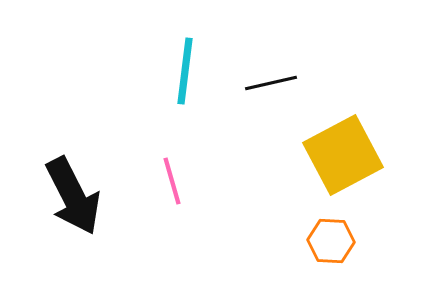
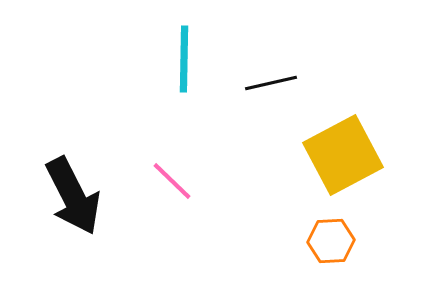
cyan line: moved 1 px left, 12 px up; rotated 6 degrees counterclockwise
pink line: rotated 30 degrees counterclockwise
orange hexagon: rotated 6 degrees counterclockwise
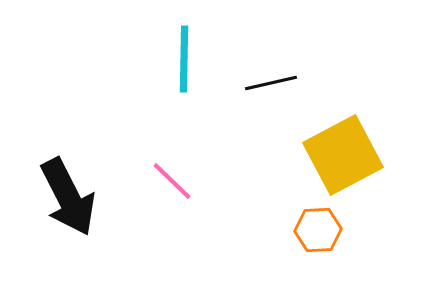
black arrow: moved 5 px left, 1 px down
orange hexagon: moved 13 px left, 11 px up
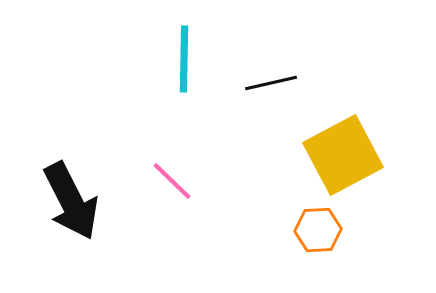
black arrow: moved 3 px right, 4 px down
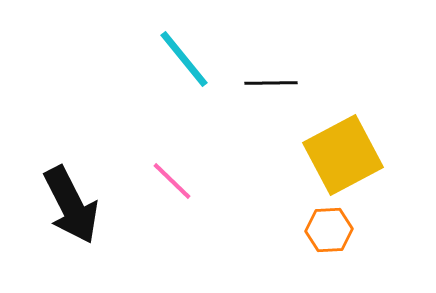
cyan line: rotated 40 degrees counterclockwise
black line: rotated 12 degrees clockwise
black arrow: moved 4 px down
orange hexagon: moved 11 px right
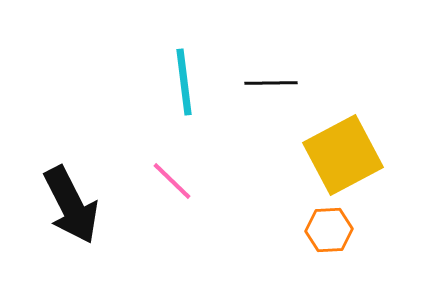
cyan line: moved 23 px down; rotated 32 degrees clockwise
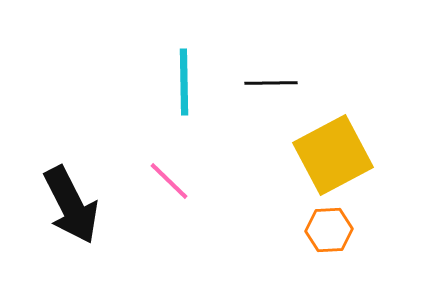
cyan line: rotated 6 degrees clockwise
yellow square: moved 10 px left
pink line: moved 3 px left
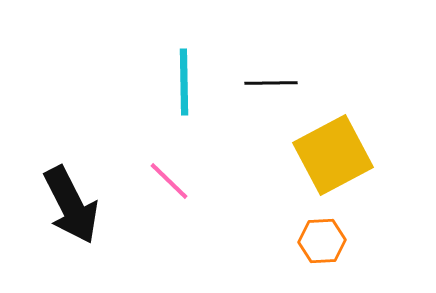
orange hexagon: moved 7 px left, 11 px down
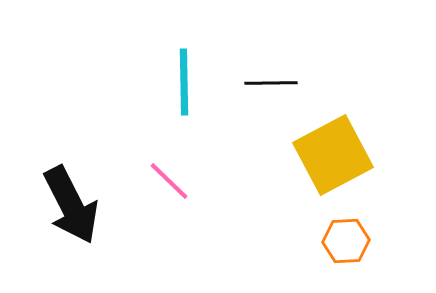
orange hexagon: moved 24 px right
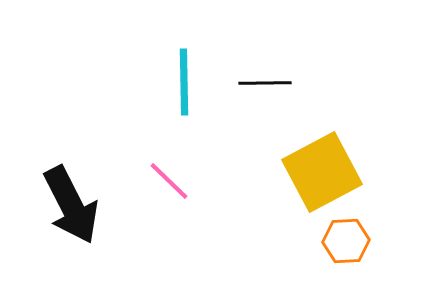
black line: moved 6 px left
yellow square: moved 11 px left, 17 px down
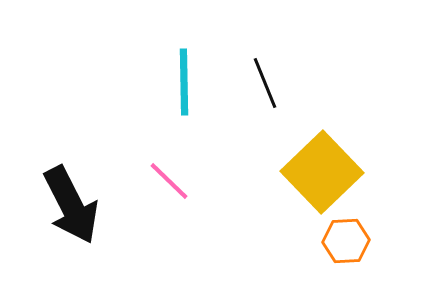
black line: rotated 69 degrees clockwise
yellow square: rotated 16 degrees counterclockwise
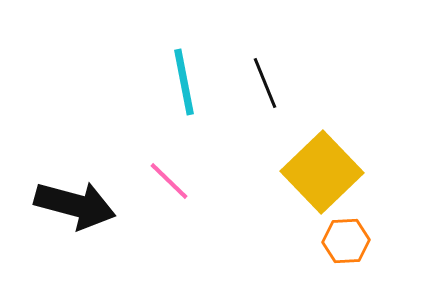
cyan line: rotated 10 degrees counterclockwise
black arrow: moved 4 px right; rotated 48 degrees counterclockwise
